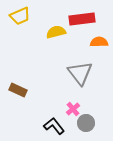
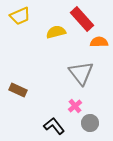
red rectangle: rotated 55 degrees clockwise
gray triangle: moved 1 px right
pink cross: moved 2 px right, 3 px up
gray circle: moved 4 px right
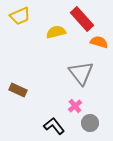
orange semicircle: rotated 18 degrees clockwise
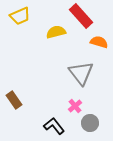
red rectangle: moved 1 px left, 3 px up
brown rectangle: moved 4 px left, 10 px down; rotated 30 degrees clockwise
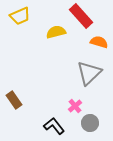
gray triangle: moved 8 px right; rotated 24 degrees clockwise
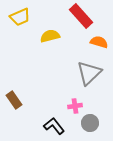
yellow trapezoid: moved 1 px down
yellow semicircle: moved 6 px left, 4 px down
pink cross: rotated 32 degrees clockwise
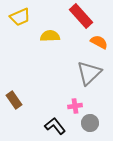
yellow semicircle: rotated 12 degrees clockwise
orange semicircle: rotated 12 degrees clockwise
black L-shape: moved 1 px right
